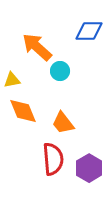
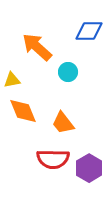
cyan circle: moved 8 px right, 1 px down
red semicircle: rotated 96 degrees clockwise
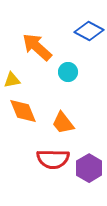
blue diamond: rotated 28 degrees clockwise
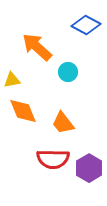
blue diamond: moved 3 px left, 6 px up
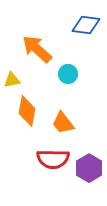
blue diamond: rotated 20 degrees counterclockwise
orange arrow: moved 2 px down
cyan circle: moved 2 px down
orange diamond: moved 4 px right; rotated 32 degrees clockwise
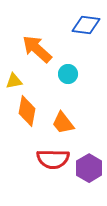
yellow triangle: moved 2 px right, 1 px down
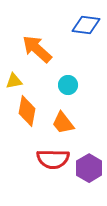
cyan circle: moved 11 px down
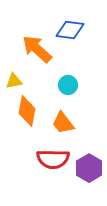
blue diamond: moved 16 px left, 5 px down
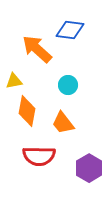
red semicircle: moved 14 px left, 3 px up
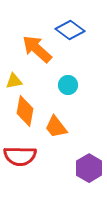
blue diamond: rotated 28 degrees clockwise
orange diamond: moved 2 px left
orange trapezoid: moved 7 px left, 4 px down
red semicircle: moved 19 px left
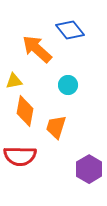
blue diamond: rotated 16 degrees clockwise
orange trapezoid: rotated 55 degrees clockwise
purple hexagon: moved 1 px down
